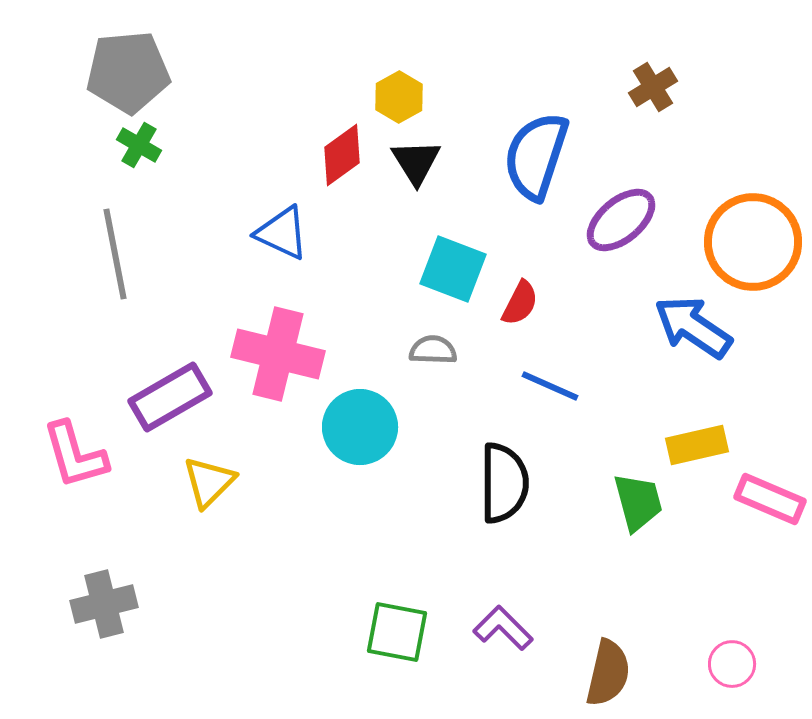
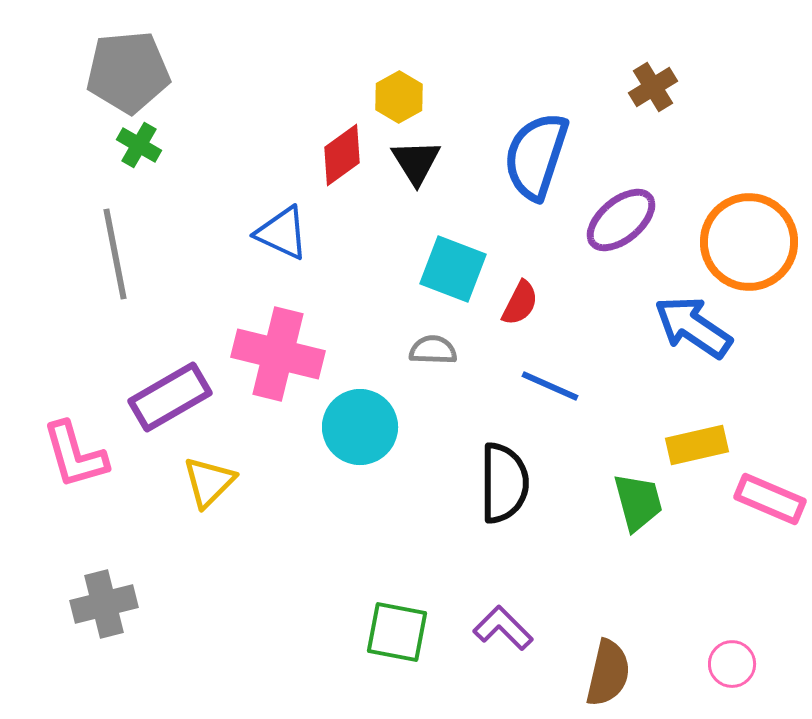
orange circle: moved 4 px left
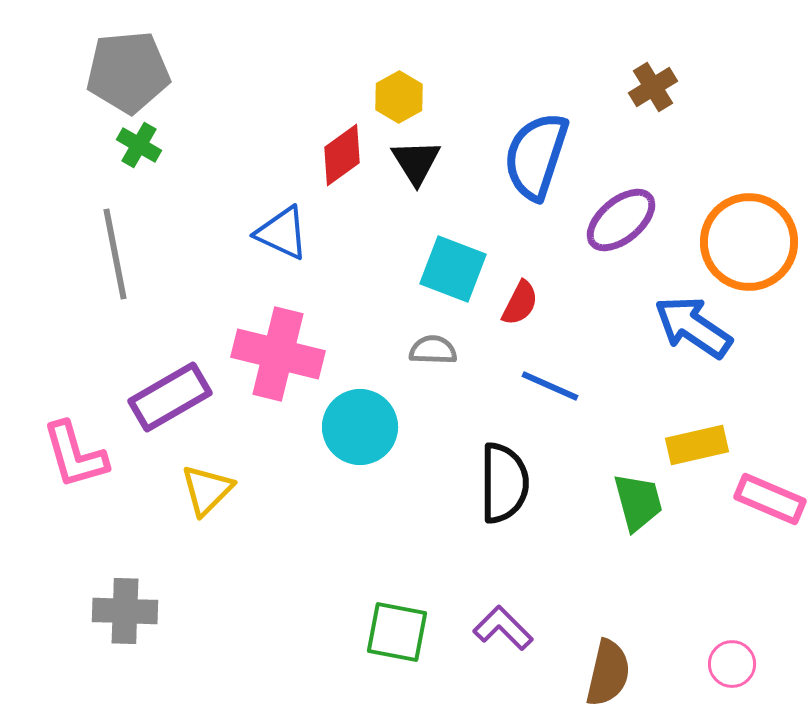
yellow triangle: moved 2 px left, 8 px down
gray cross: moved 21 px right, 7 px down; rotated 16 degrees clockwise
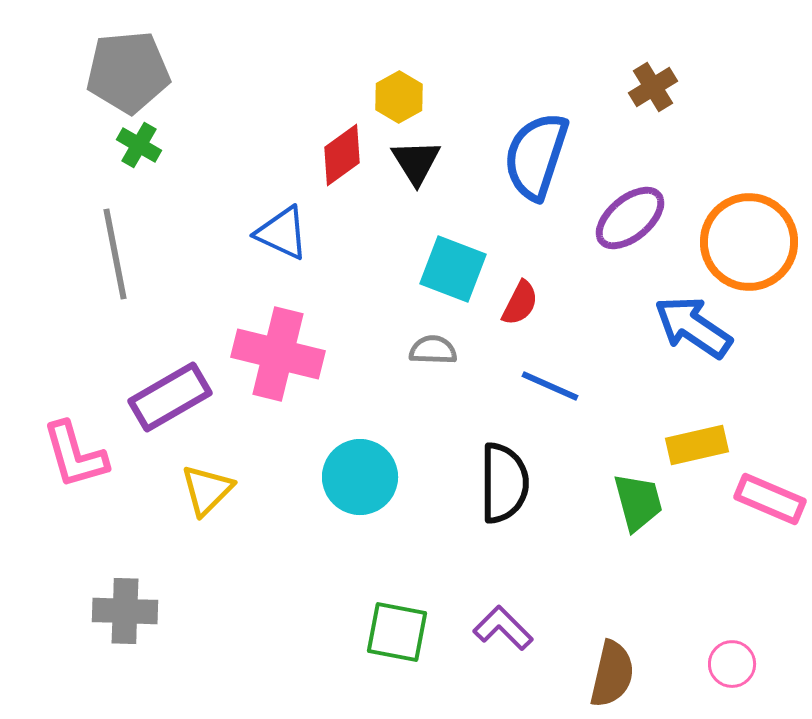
purple ellipse: moved 9 px right, 2 px up
cyan circle: moved 50 px down
brown semicircle: moved 4 px right, 1 px down
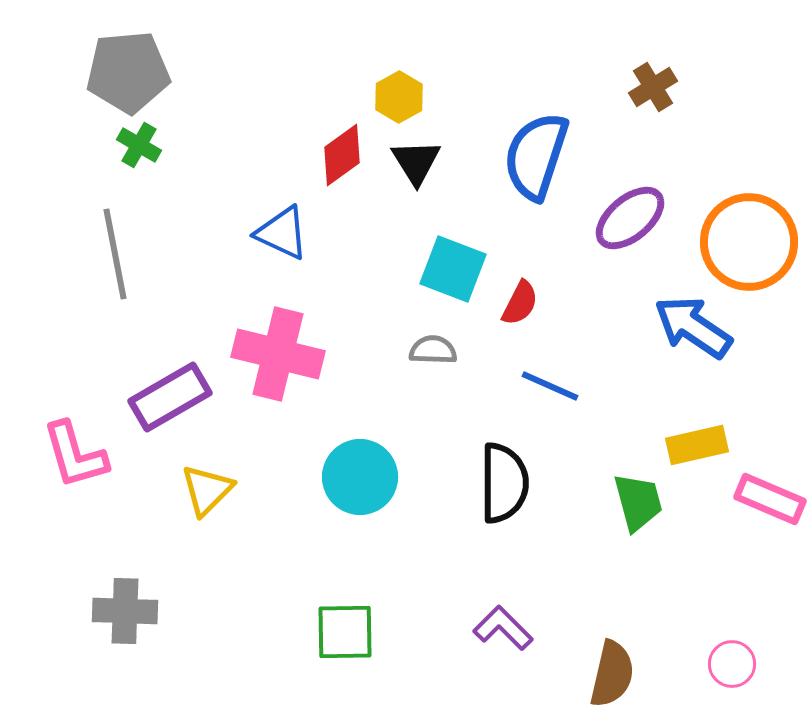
green square: moved 52 px left; rotated 12 degrees counterclockwise
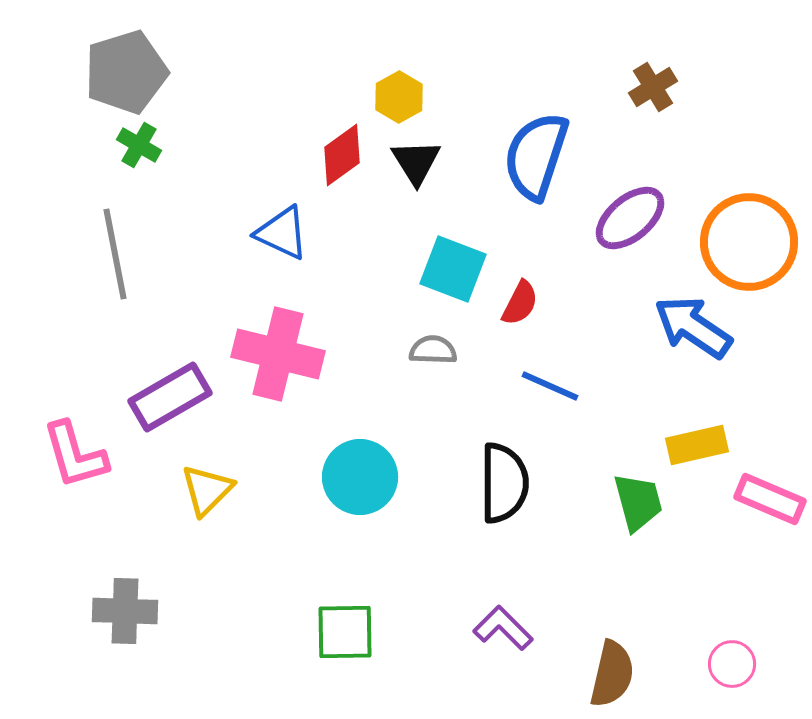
gray pentagon: moved 2 px left; rotated 12 degrees counterclockwise
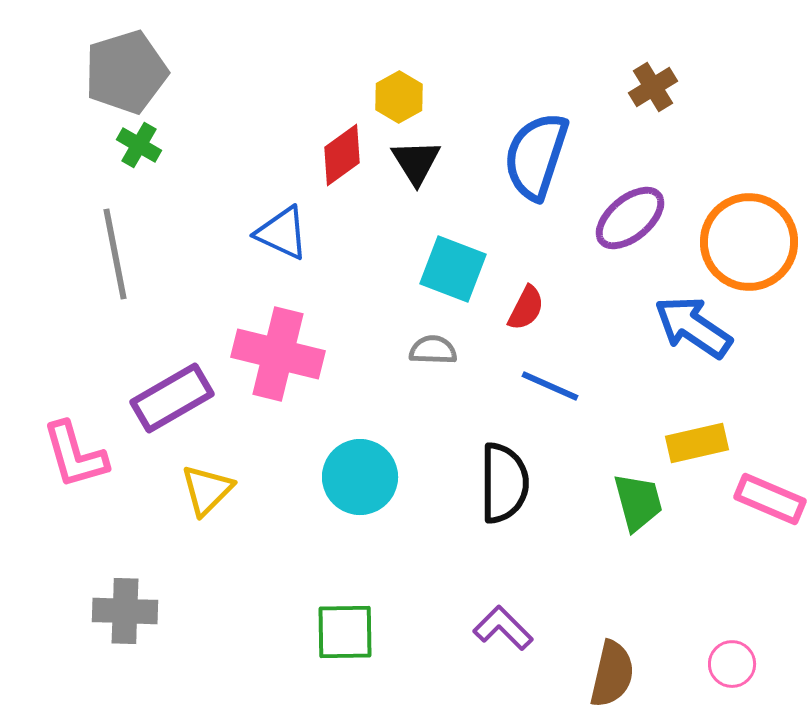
red semicircle: moved 6 px right, 5 px down
purple rectangle: moved 2 px right, 1 px down
yellow rectangle: moved 2 px up
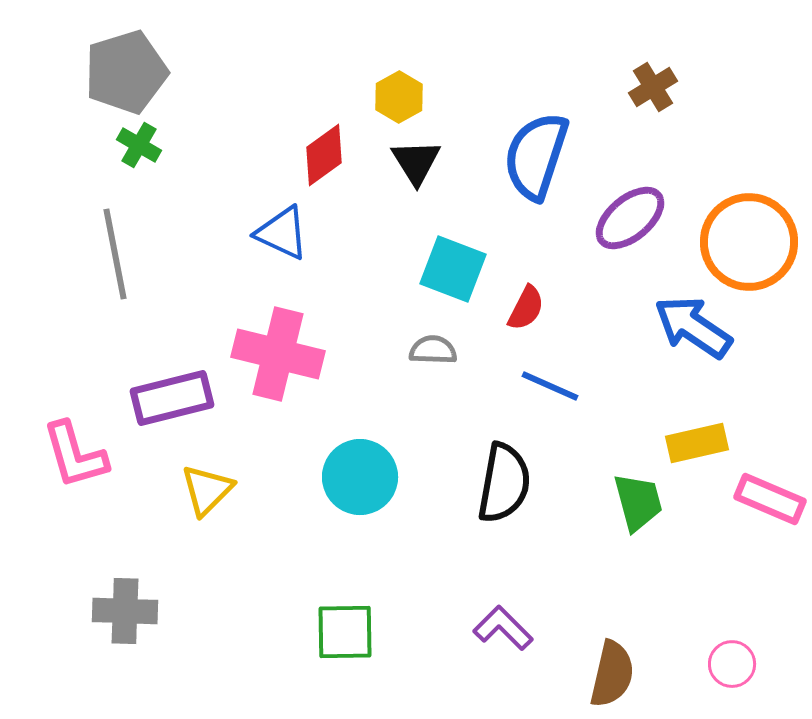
red diamond: moved 18 px left
purple rectangle: rotated 16 degrees clockwise
black semicircle: rotated 10 degrees clockwise
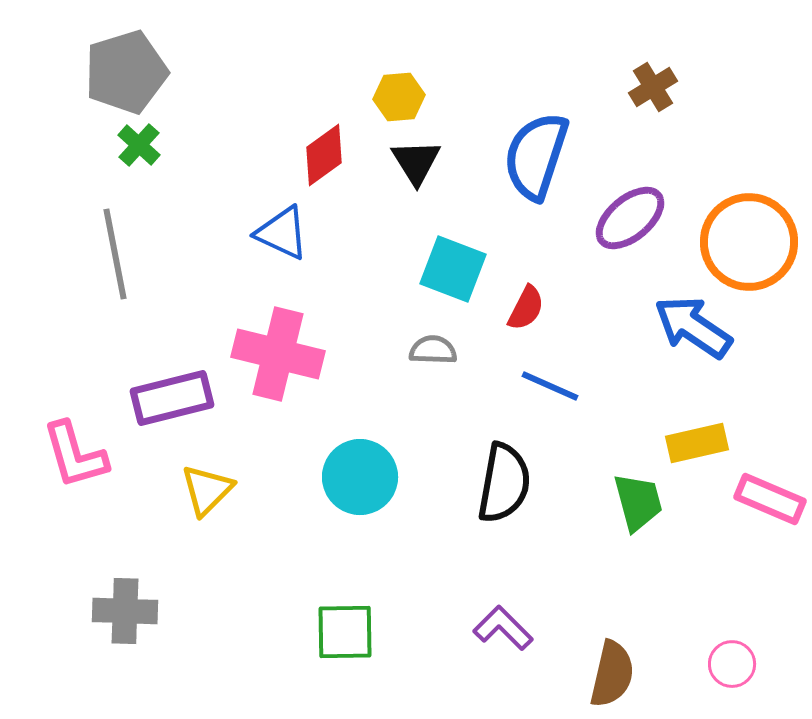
yellow hexagon: rotated 24 degrees clockwise
green cross: rotated 12 degrees clockwise
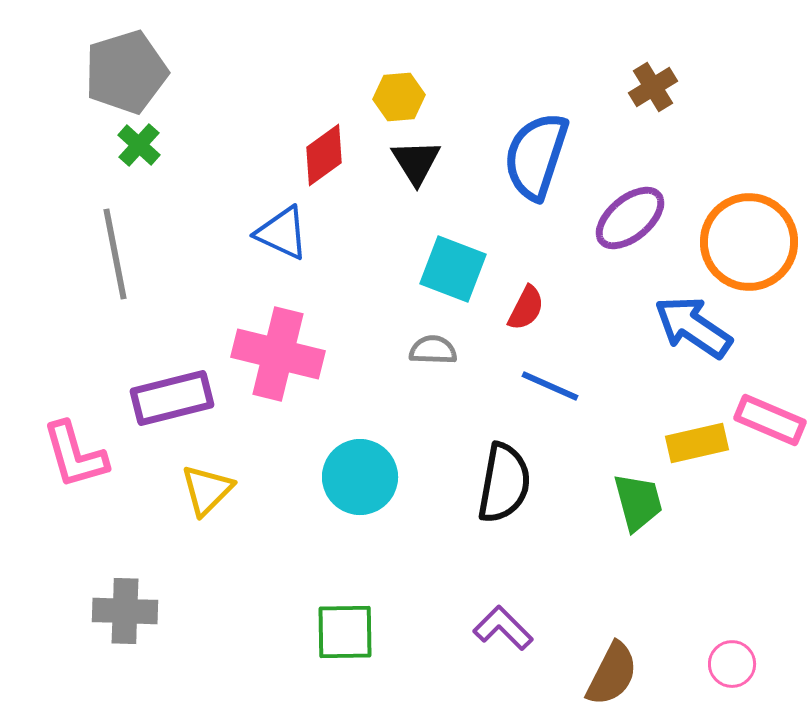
pink rectangle: moved 79 px up
brown semicircle: rotated 14 degrees clockwise
